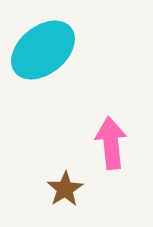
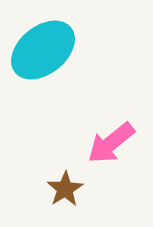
pink arrow: rotated 123 degrees counterclockwise
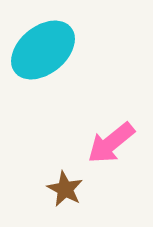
brown star: rotated 12 degrees counterclockwise
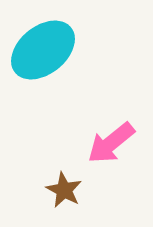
brown star: moved 1 px left, 1 px down
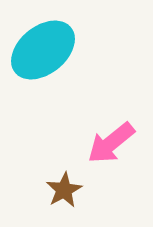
brown star: rotated 15 degrees clockwise
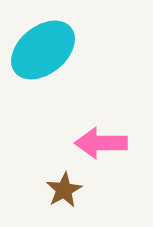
pink arrow: moved 10 px left; rotated 39 degrees clockwise
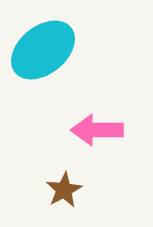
pink arrow: moved 4 px left, 13 px up
